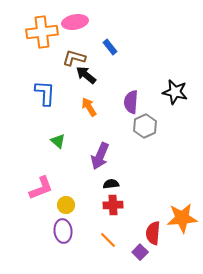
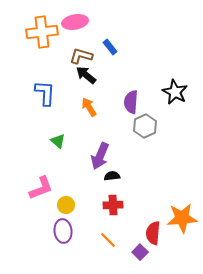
brown L-shape: moved 7 px right, 2 px up
black star: rotated 15 degrees clockwise
black semicircle: moved 1 px right, 8 px up
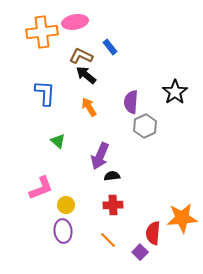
brown L-shape: rotated 10 degrees clockwise
black star: rotated 10 degrees clockwise
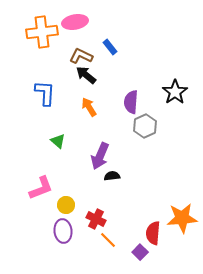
red cross: moved 17 px left, 14 px down; rotated 30 degrees clockwise
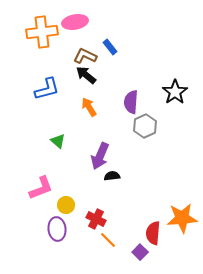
brown L-shape: moved 4 px right
blue L-shape: moved 2 px right, 4 px up; rotated 72 degrees clockwise
purple ellipse: moved 6 px left, 2 px up
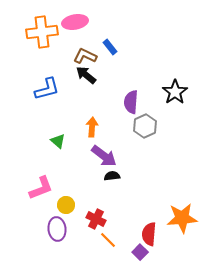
orange arrow: moved 3 px right, 20 px down; rotated 36 degrees clockwise
purple arrow: moved 4 px right; rotated 76 degrees counterclockwise
red semicircle: moved 4 px left, 1 px down
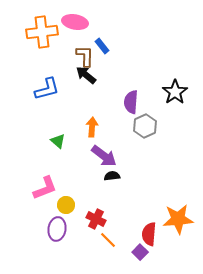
pink ellipse: rotated 20 degrees clockwise
blue rectangle: moved 8 px left, 1 px up
brown L-shape: rotated 65 degrees clockwise
pink L-shape: moved 4 px right
orange star: moved 4 px left, 1 px down
purple ellipse: rotated 15 degrees clockwise
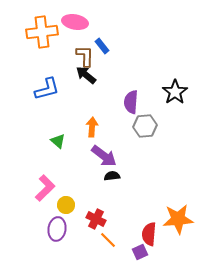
gray hexagon: rotated 20 degrees clockwise
pink L-shape: rotated 24 degrees counterclockwise
purple square: rotated 21 degrees clockwise
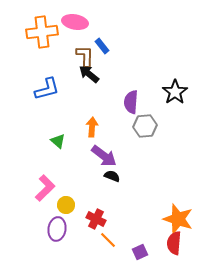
black arrow: moved 3 px right, 1 px up
black semicircle: rotated 28 degrees clockwise
orange star: rotated 24 degrees clockwise
red semicircle: moved 25 px right, 9 px down
